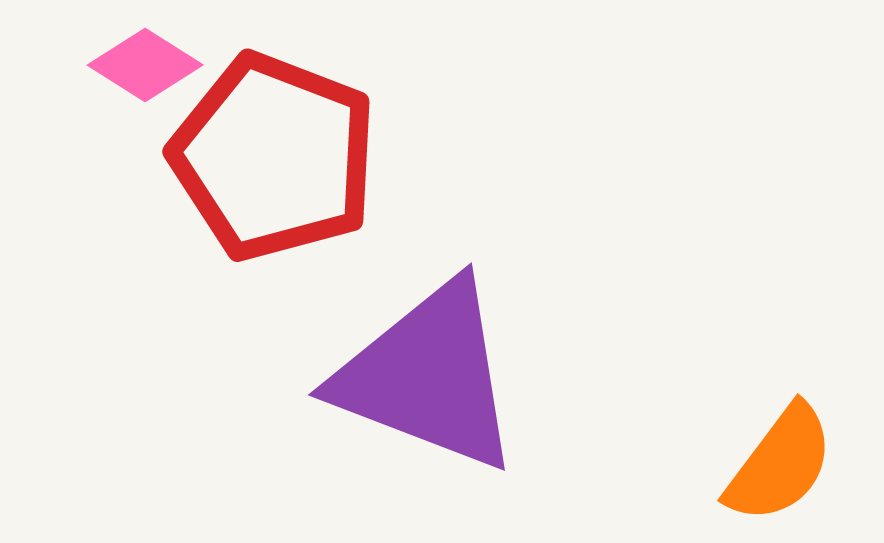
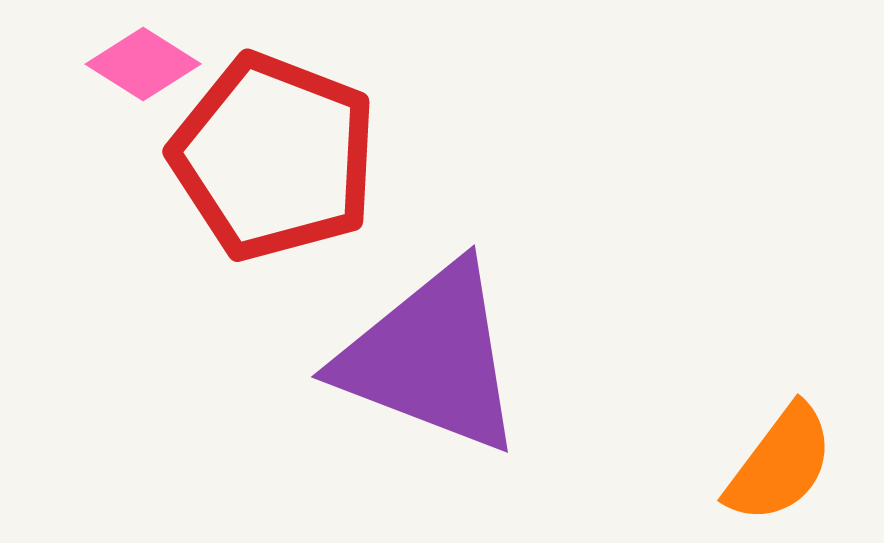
pink diamond: moved 2 px left, 1 px up
purple triangle: moved 3 px right, 18 px up
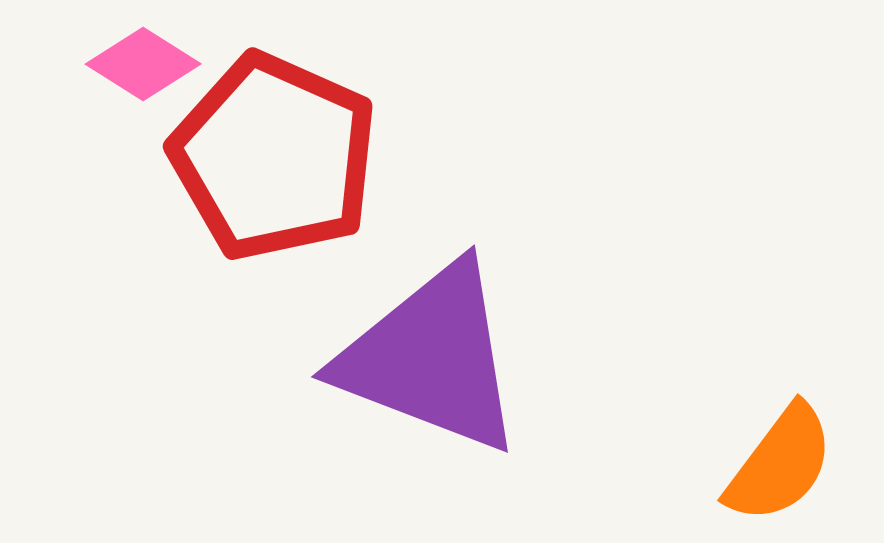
red pentagon: rotated 3 degrees clockwise
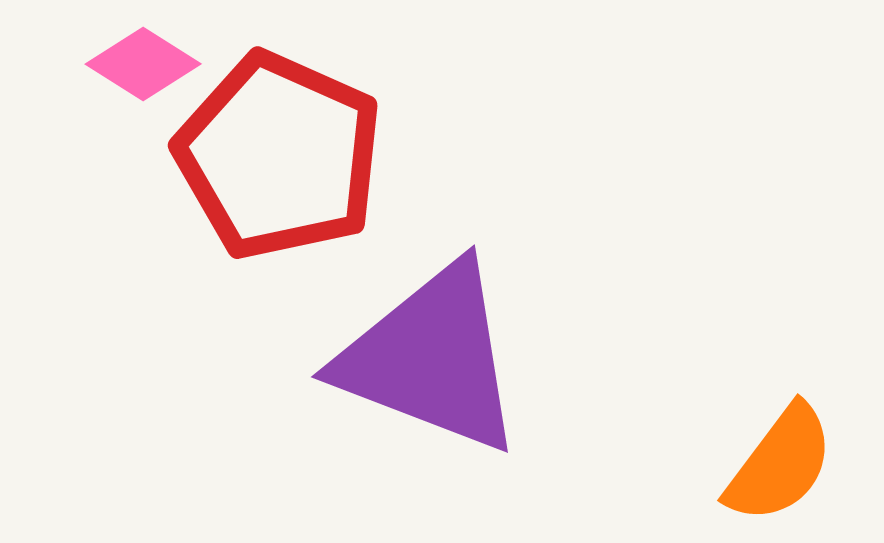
red pentagon: moved 5 px right, 1 px up
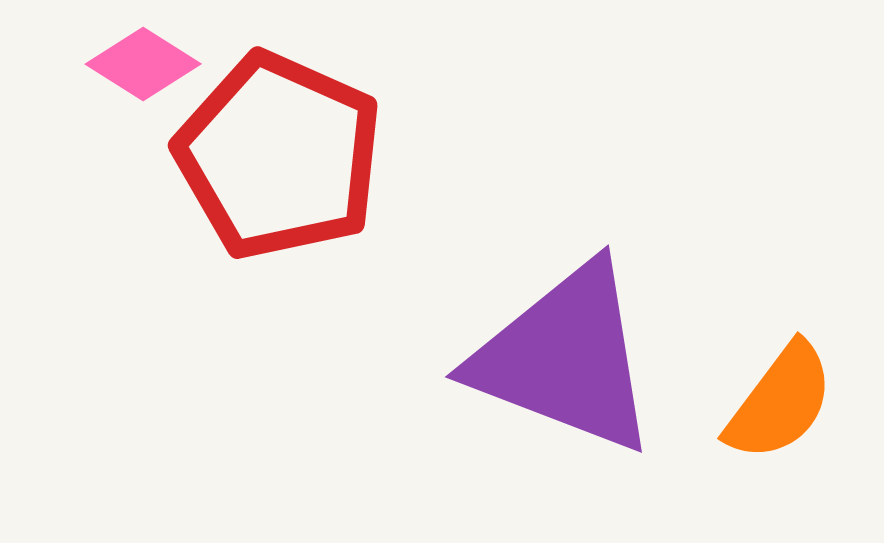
purple triangle: moved 134 px right
orange semicircle: moved 62 px up
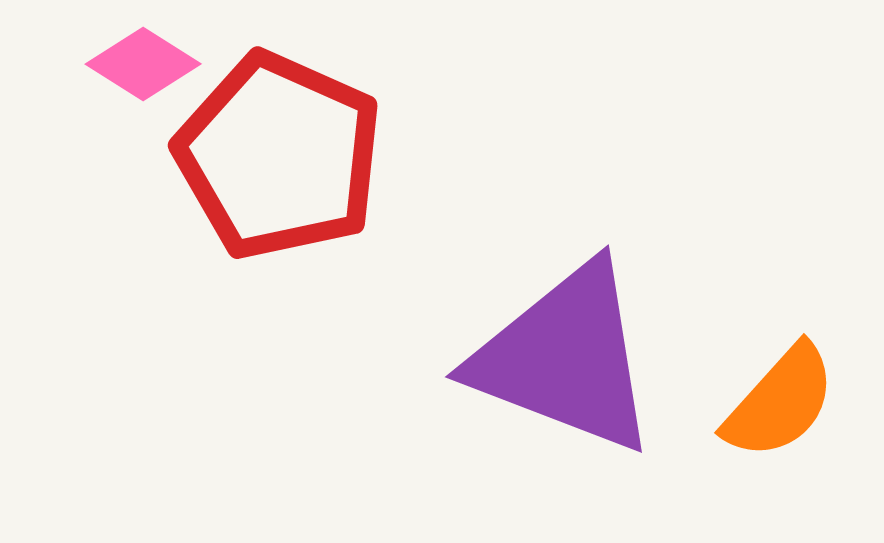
orange semicircle: rotated 5 degrees clockwise
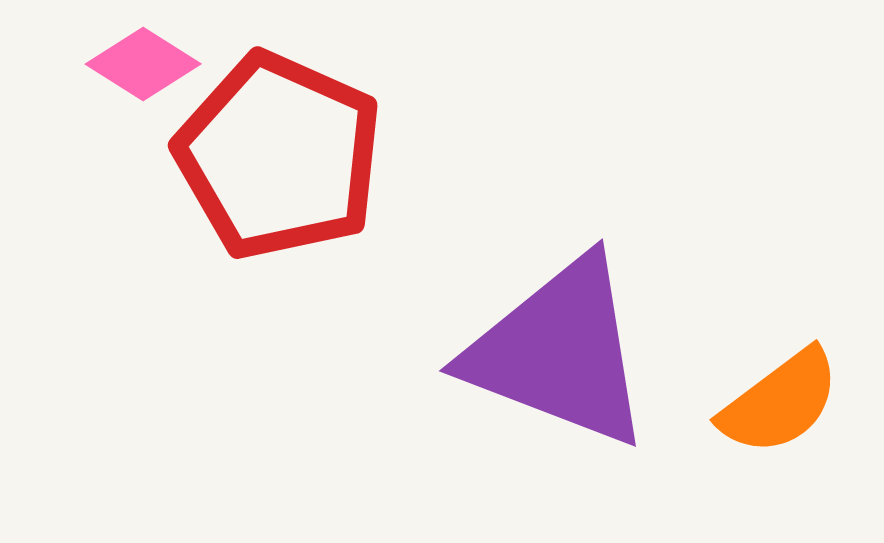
purple triangle: moved 6 px left, 6 px up
orange semicircle: rotated 11 degrees clockwise
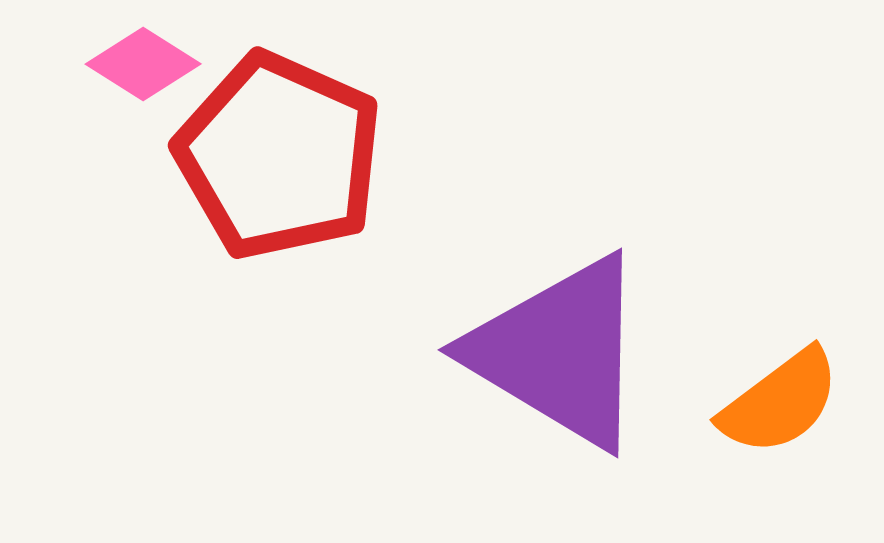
purple triangle: rotated 10 degrees clockwise
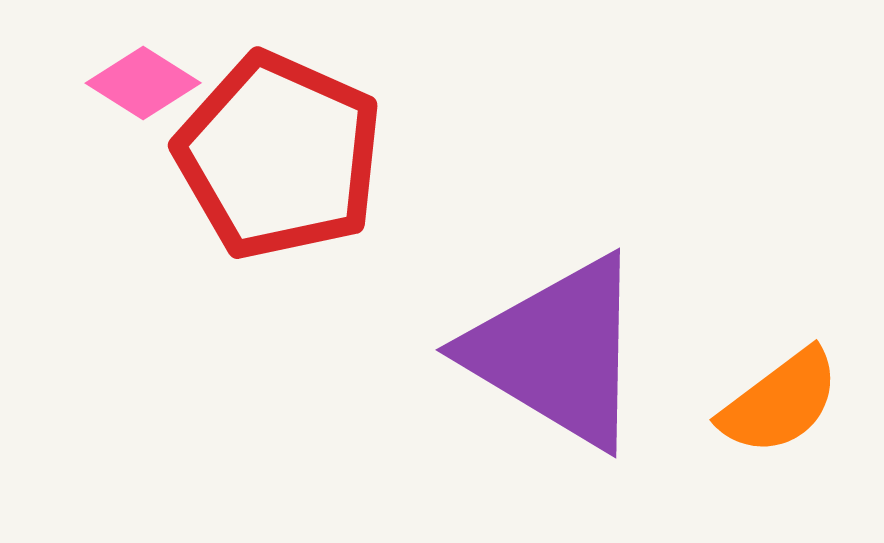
pink diamond: moved 19 px down
purple triangle: moved 2 px left
